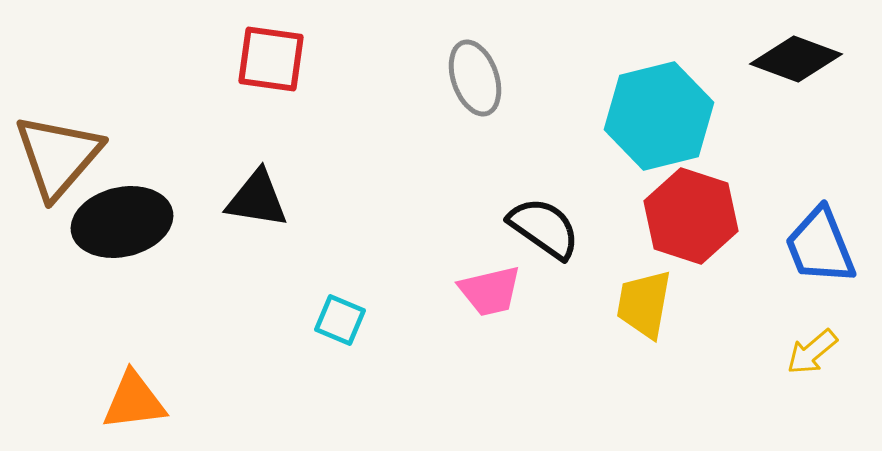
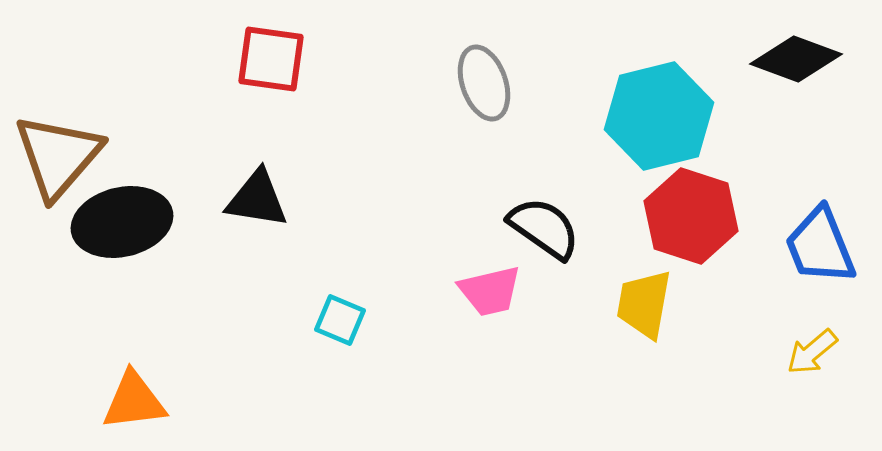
gray ellipse: moved 9 px right, 5 px down
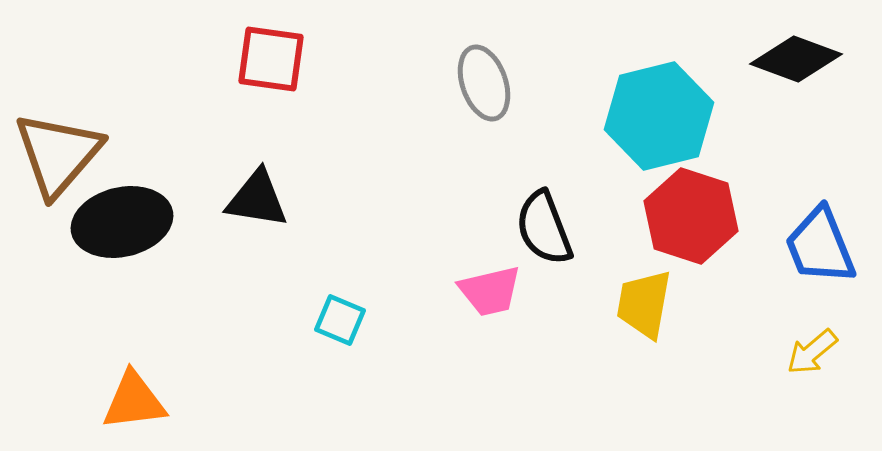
brown triangle: moved 2 px up
black semicircle: rotated 146 degrees counterclockwise
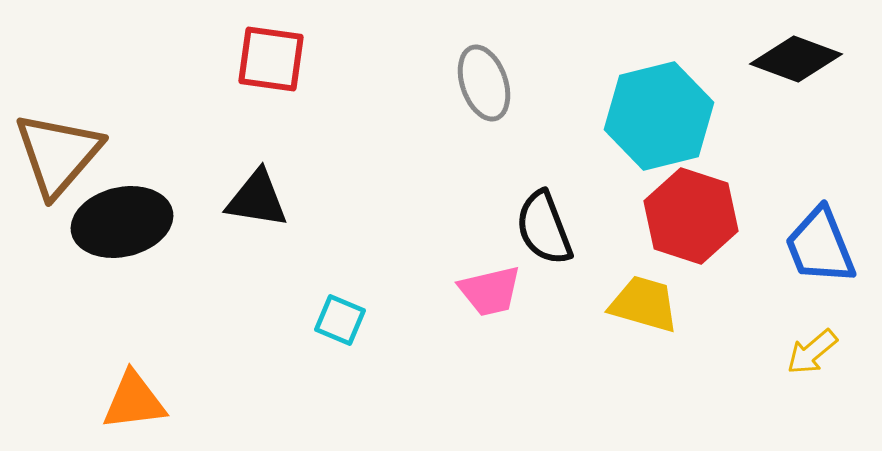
yellow trapezoid: rotated 96 degrees clockwise
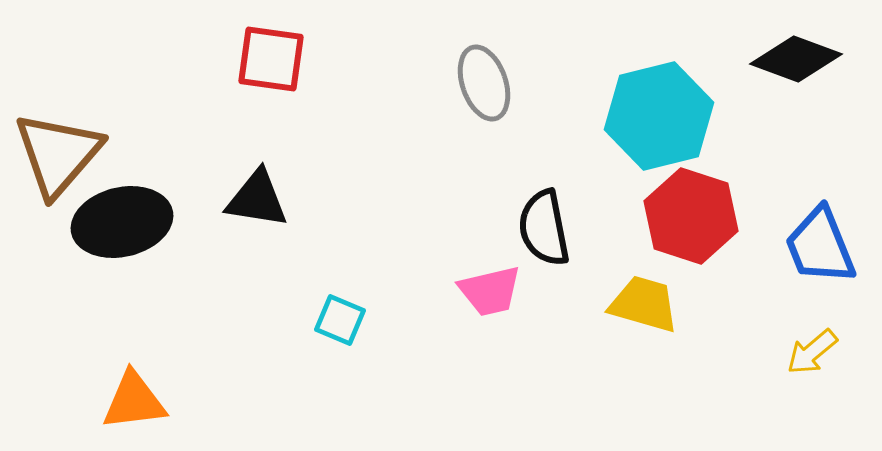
black semicircle: rotated 10 degrees clockwise
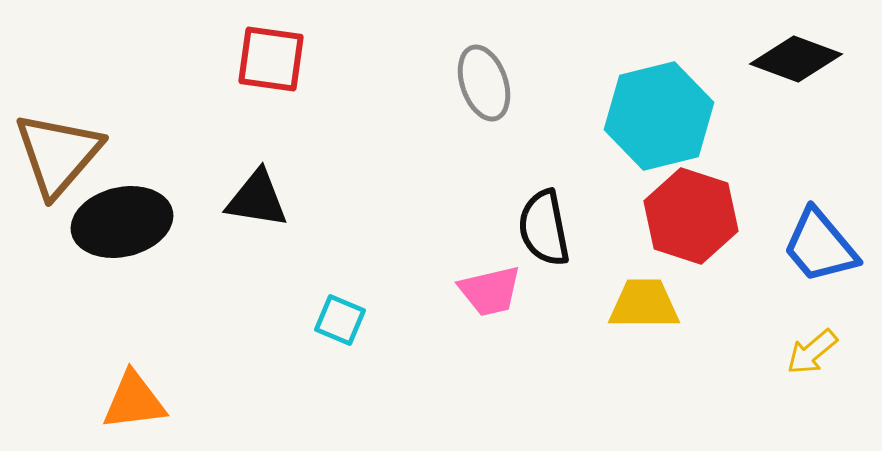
blue trapezoid: rotated 18 degrees counterclockwise
yellow trapezoid: rotated 16 degrees counterclockwise
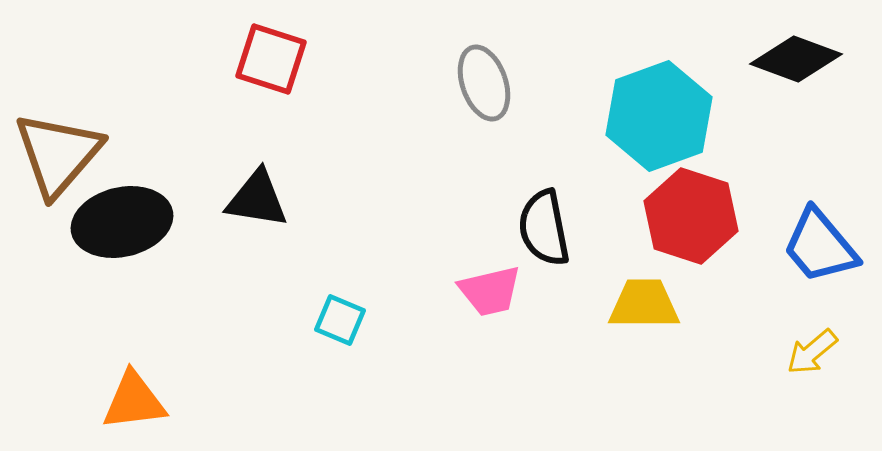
red square: rotated 10 degrees clockwise
cyan hexagon: rotated 6 degrees counterclockwise
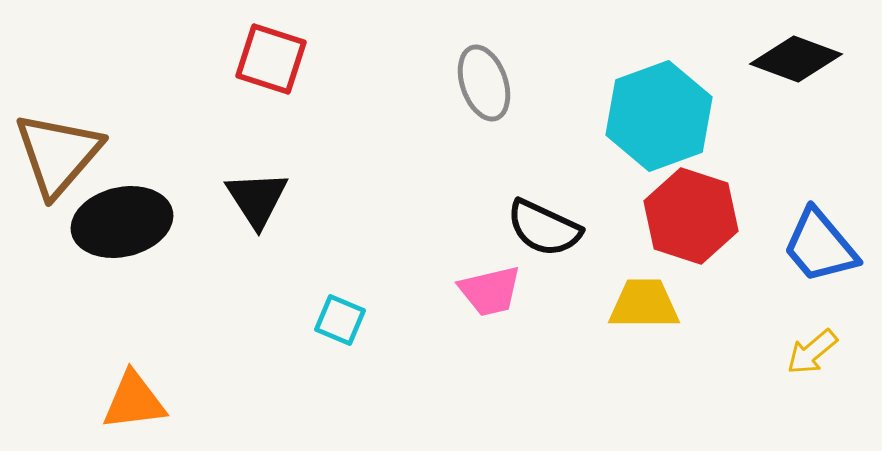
black triangle: rotated 48 degrees clockwise
black semicircle: rotated 54 degrees counterclockwise
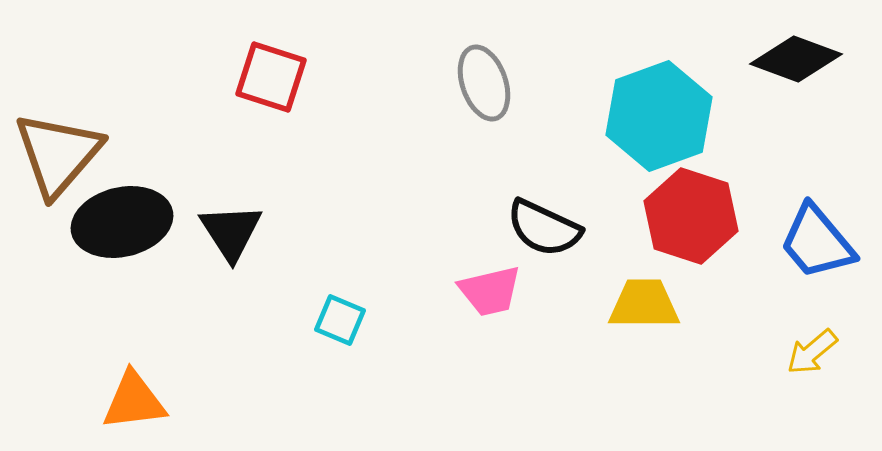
red square: moved 18 px down
black triangle: moved 26 px left, 33 px down
blue trapezoid: moved 3 px left, 4 px up
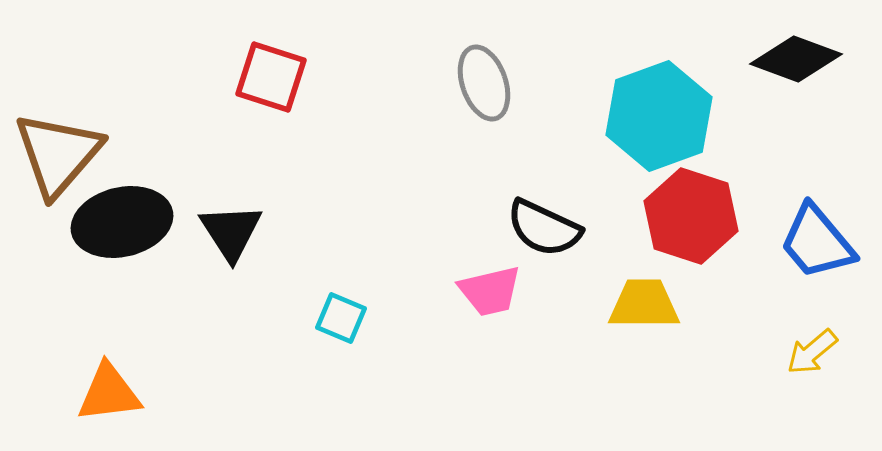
cyan square: moved 1 px right, 2 px up
orange triangle: moved 25 px left, 8 px up
